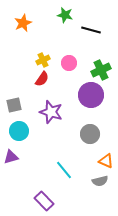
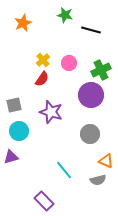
yellow cross: rotated 16 degrees counterclockwise
gray semicircle: moved 2 px left, 1 px up
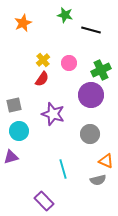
purple star: moved 2 px right, 2 px down
cyan line: moved 1 px left, 1 px up; rotated 24 degrees clockwise
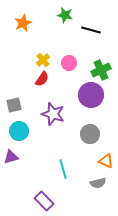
gray semicircle: moved 3 px down
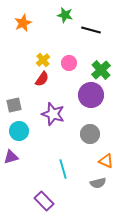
green cross: rotated 18 degrees counterclockwise
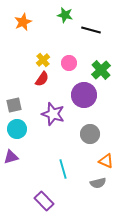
orange star: moved 1 px up
purple circle: moved 7 px left
cyan circle: moved 2 px left, 2 px up
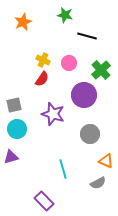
black line: moved 4 px left, 6 px down
yellow cross: rotated 24 degrees counterclockwise
gray semicircle: rotated 14 degrees counterclockwise
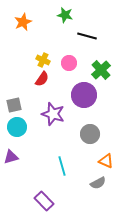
cyan circle: moved 2 px up
cyan line: moved 1 px left, 3 px up
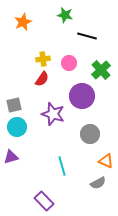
yellow cross: moved 1 px up; rotated 32 degrees counterclockwise
purple circle: moved 2 px left, 1 px down
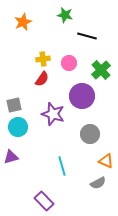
cyan circle: moved 1 px right
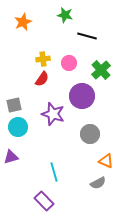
cyan line: moved 8 px left, 6 px down
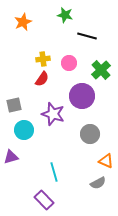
cyan circle: moved 6 px right, 3 px down
purple rectangle: moved 1 px up
